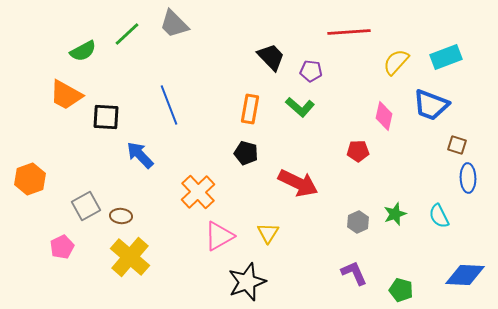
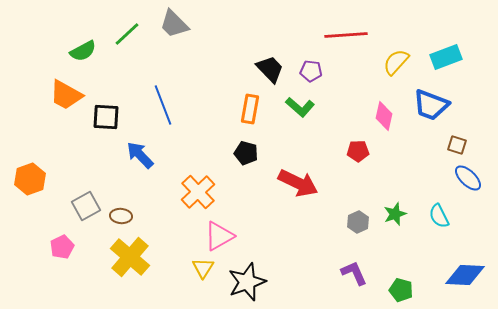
red line: moved 3 px left, 3 px down
black trapezoid: moved 1 px left, 12 px down
blue line: moved 6 px left
blue ellipse: rotated 44 degrees counterclockwise
yellow triangle: moved 65 px left, 35 px down
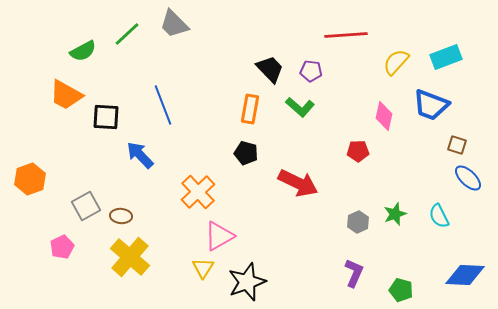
purple L-shape: rotated 48 degrees clockwise
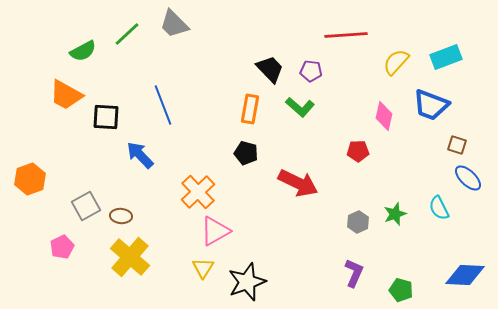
cyan semicircle: moved 8 px up
pink triangle: moved 4 px left, 5 px up
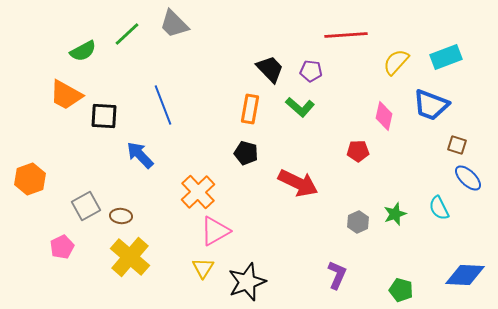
black square: moved 2 px left, 1 px up
purple L-shape: moved 17 px left, 2 px down
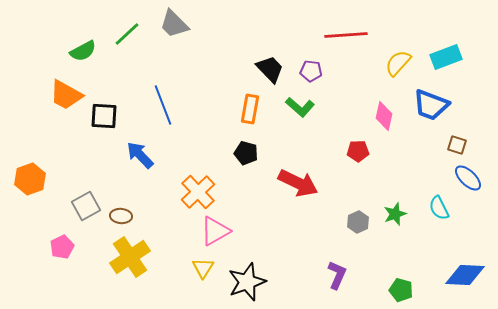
yellow semicircle: moved 2 px right, 1 px down
yellow cross: rotated 15 degrees clockwise
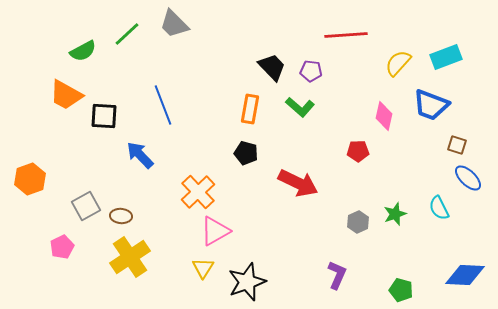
black trapezoid: moved 2 px right, 2 px up
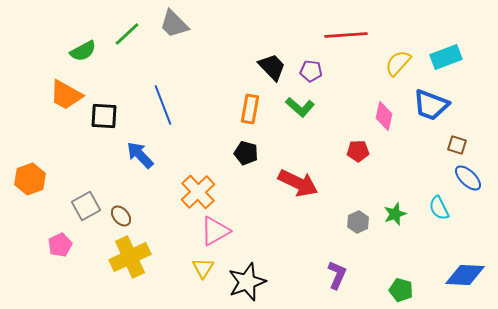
brown ellipse: rotated 45 degrees clockwise
pink pentagon: moved 2 px left, 2 px up
yellow cross: rotated 9 degrees clockwise
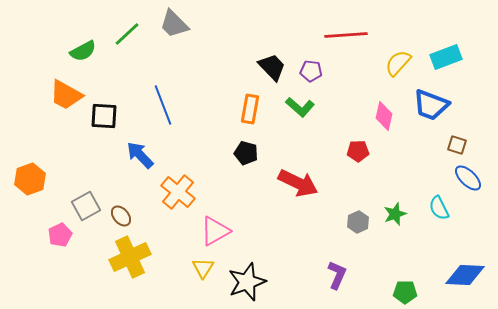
orange cross: moved 20 px left; rotated 8 degrees counterclockwise
pink pentagon: moved 10 px up
green pentagon: moved 4 px right, 2 px down; rotated 15 degrees counterclockwise
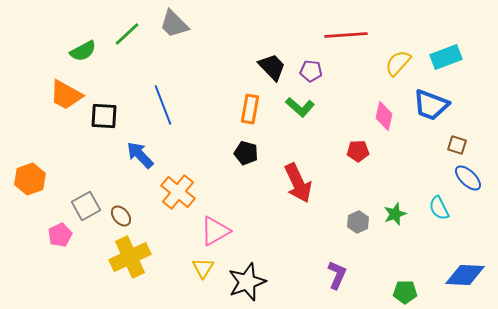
red arrow: rotated 39 degrees clockwise
